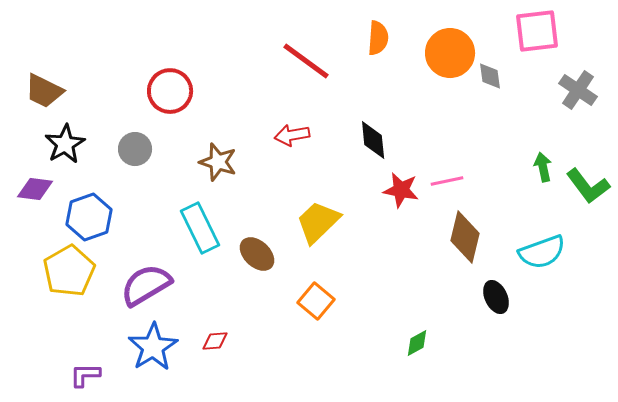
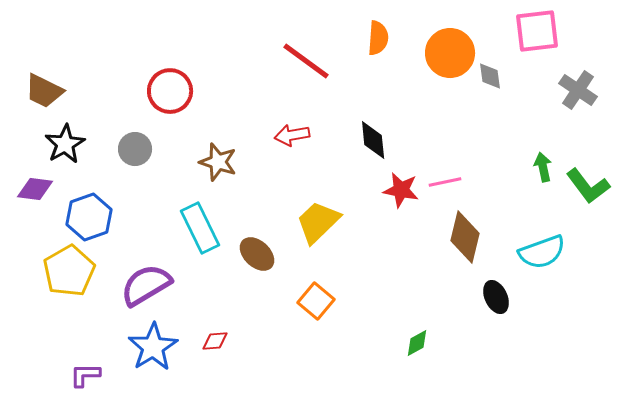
pink line: moved 2 px left, 1 px down
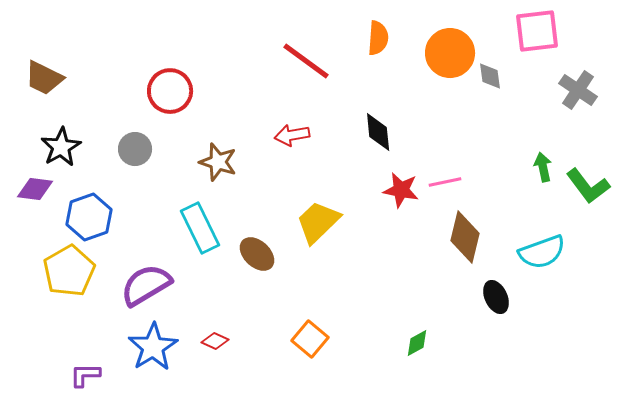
brown trapezoid: moved 13 px up
black diamond: moved 5 px right, 8 px up
black star: moved 4 px left, 3 px down
orange square: moved 6 px left, 38 px down
red diamond: rotated 28 degrees clockwise
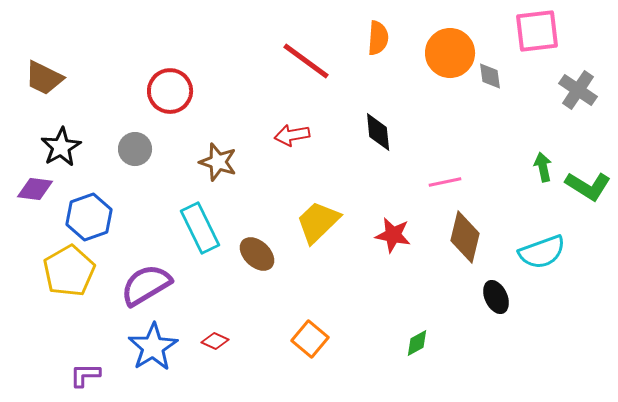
green L-shape: rotated 21 degrees counterclockwise
red star: moved 8 px left, 45 px down
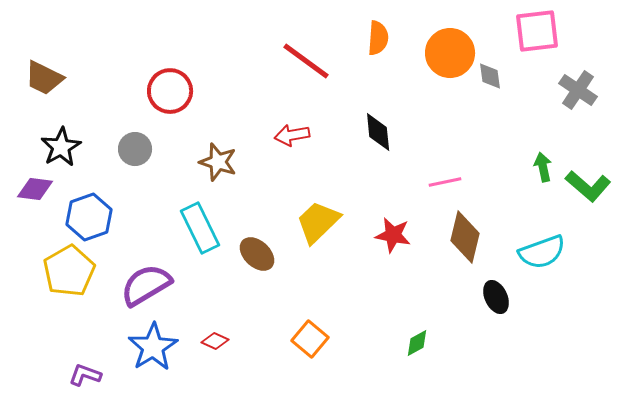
green L-shape: rotated 9 degrees clockwise
purple L-shape: rotated 20 degrees clockwise
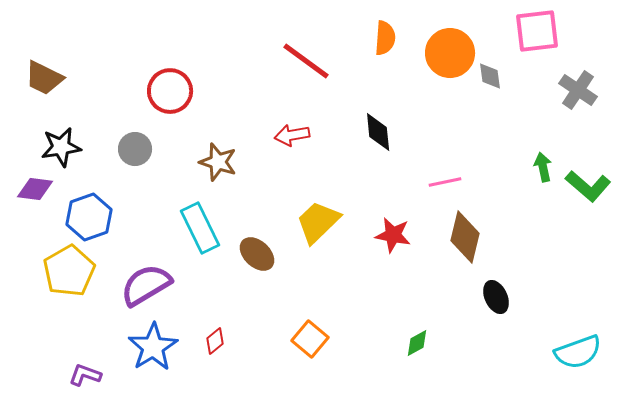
orange semicircle: moved 7 px right
black star: rotated 21 degrees clockwise
cyan semicircle: moved 36 px right, 100 px down
red diamond: rotated 64 degrees counterclockwise
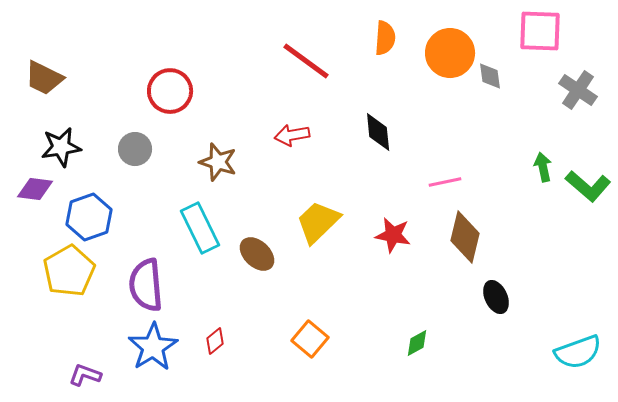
pink square: moved 3 px right; rotated 9 degrees clockwise
purple semicircle: rotated 64 degrees counterclockwise
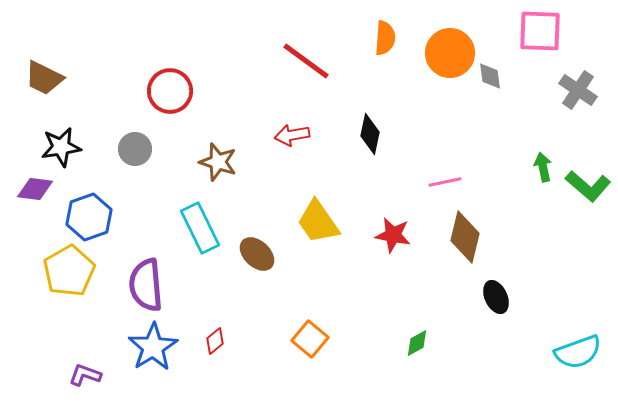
black diamond: moved 8 px left, 2 px down; rotated 18 degrees clockwise
yellow trapezoid: rotated 81 degrees counterclockwise
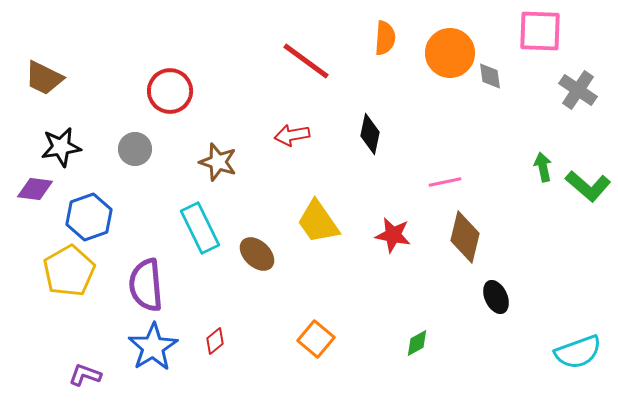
orange square: moved 6 px right
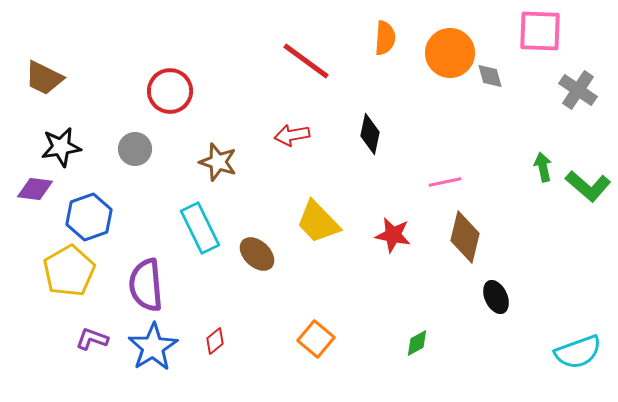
gray diamond: rotated 8 degrees counterclockwise
yellow trapezoid: rotated 9 degrees counterclockwise
purple L-shape: moved 7 px right, 36 px up
